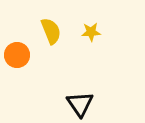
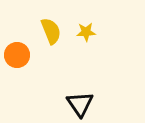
yellow star: moved 5 px left
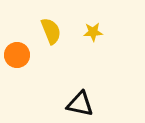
yellow star: moved 7 px right
black triangle: rotated 44 degrees counterclockwise
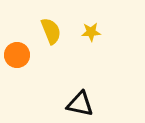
yellow star: moved 2 px left
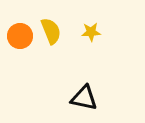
orange circle: moved 3 px right, 19 px up
black triangle: moved 4 px right, 6 px up
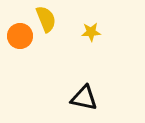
yellow semicircle: moved 5 px left, 12 px up
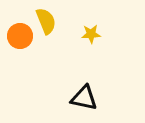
yellow semicircle: moved 2 px down
yellow star: moved 2 px down
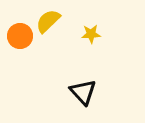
yellow semicircle: moved 2 px right; rotated 112 degrees counterclockwise
black triangle: moved 1 px left, 6 px up; rotated 36 degrees clockwise
